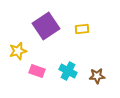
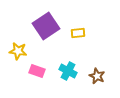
yellow rectangle: moved 4 px left, 4 px down
yellow star: rotated 24 degrees clockwise
brown star: rotated 28 degrees clockwise
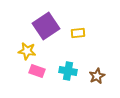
yellow star: moved 9 px right
cyan cross: rotated 18 degrees counterclockwise
brown star: rotated 21 degrees clockwise
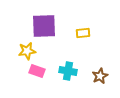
purple square: moved 2 px left; rotated 32 degrees clockwise
yellow rectangle: moved 5 px right
yellow star: rotated 18 degrees counterclockwise
brown star: moved 3 px right
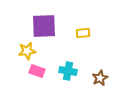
brown star: moved 2 px down
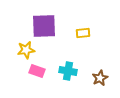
yellow star: moved 1 px left, 1 px up
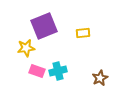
purple square: rotated 20 degrees counterclockwise
yellow star: moved 2 px up
cyan cross: moved 10 px left; rotated 24 degrees counterclockwise
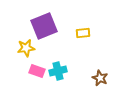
brown star: rotated 21 degrees counterclockwise
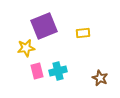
pink rectangle: rotated 56 degrees clockwise
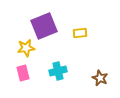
yellow rectangle: moved 3 px left
pink rectangle: moved 14 px left, 2 px down
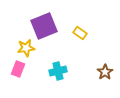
yellow rectangle: rotated 40 degrees clockwise
pink rectangle: moved 5 px left, 4 px up; rotated 35 degrees clockwise
brown star: moved 5 px right, 6 px up; rotated 14 degrees clockwise
